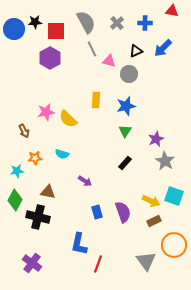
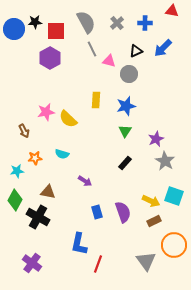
black cross: rotated 15 degrees clockwise
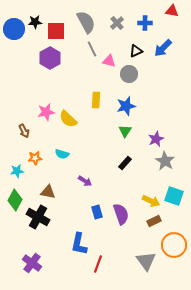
purple semicircle: moved 2 px left, 2 px down
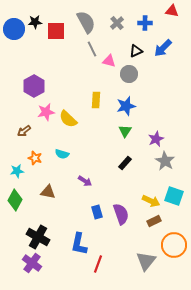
purple hexagon: moved 16 px left, 28 px down
brown arrow: rotated 80 degrees clockwise
orange star: rotated 24 degrees clockwise
black cross: moved 20 px down
gray triangle: rotated 15 degrees clockwise
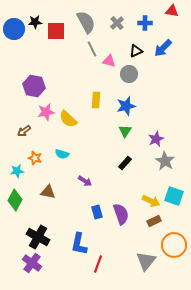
purple hexagon: rotated 20 degrees counterclockwise
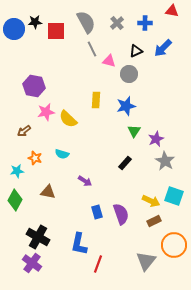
green triangle: moved 9 px right
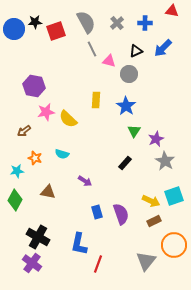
red square: rotated 18 degrees counterclockwise
blue star: rotated 24 degrees counterclockwise
cyan square: rotated 36 degrees counterclockwise
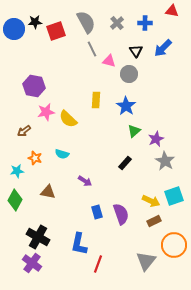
black triangle: rotated 40 degrees counterclockwise
green triangle: rotated 16 degrees clockwise
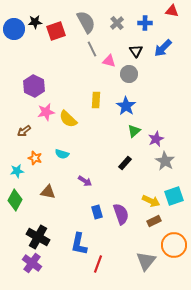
purple hexagon: rotated 15 degrees clockwise
